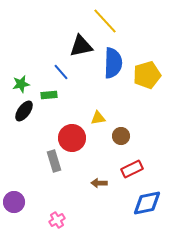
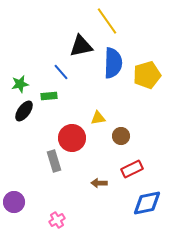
yellow line: moved 2 px right; rotated 8 degrees clockwise
green star: moved 1 px left
green rectangle: moved 1 px down
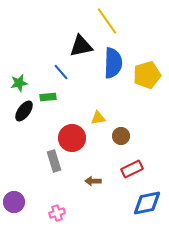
green star: moved 1 px left, 1 px up
green rectangle: moved 1 px left, 1 px down
brown arrow: moved 6 px left, 2 px up
pink cross: moved 7 px up; rotated 14 degrees clockwise
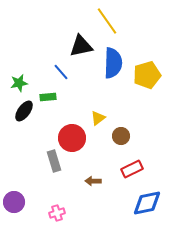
yellow triangle: rotated 28 degrees counterclockwise
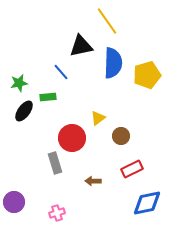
gray rectangle: moved 1 px right, 2 px down
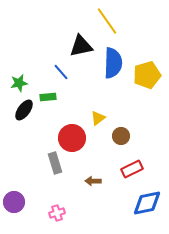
black ellipse: moved 1 px up
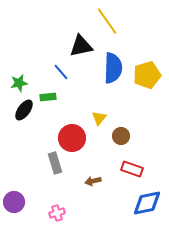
blue semicircle: moved 5 px down
yellow triangle: moved 1 px right; rotated 14 degrees counterclockwise
red rectangle: rotated 45 degrees clockwise
brown arrow: rotated 14 degrees counterclockwise
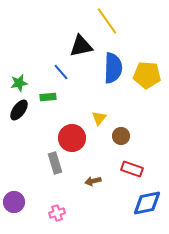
yellow pentagon: rotated 20 degrees clockwise
black ellipse: moved 5 px left
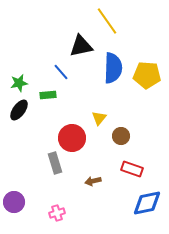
green rectangle: moved 2 px up
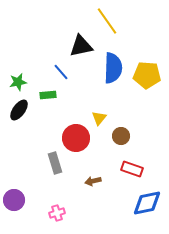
green star: moved 1 px left, 1 px up
red circle: moved 4 px right
purple circle: moved 2 px up
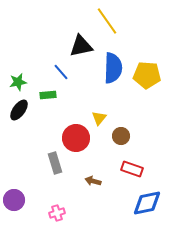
brown arrow: rotated 28 degrees clockwise
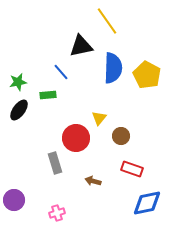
yellow pentagon: rotated 24 degrees clockwise
